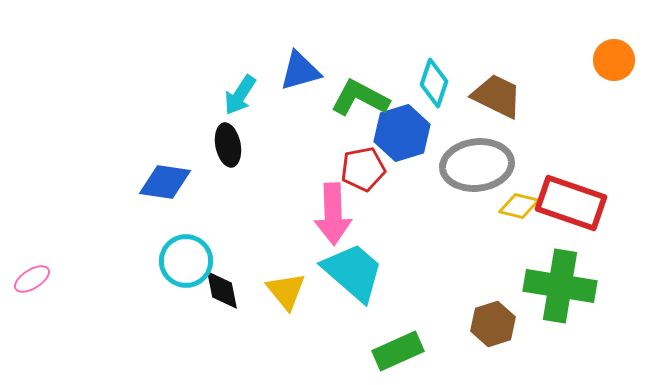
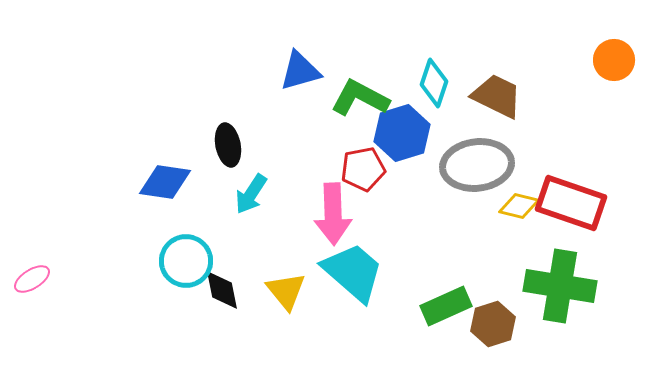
cyan arrow: moved 11 px right, 99 px down
green rectangle: moved 48 px right, 45 px up
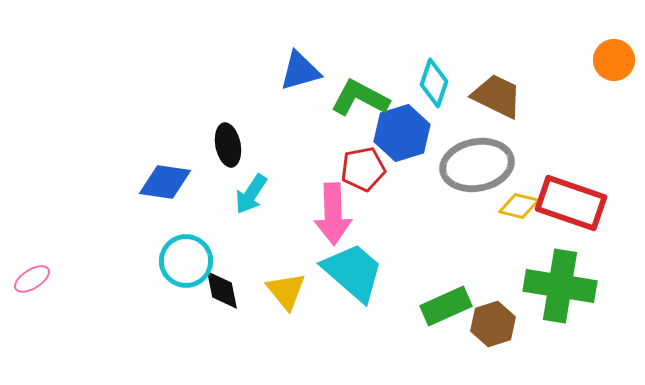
gray ellipse: rotated 4 degrees counterclockwise
